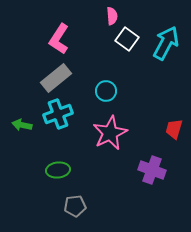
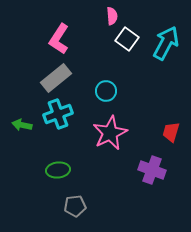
red trapezoid: moved 3 px left, 3 px down
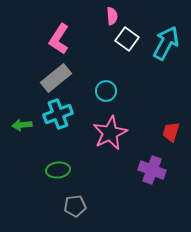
green arrow: rotated 18 degrees counterclockwise
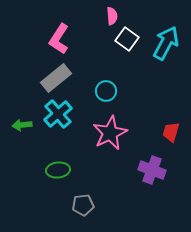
cyan cross: rotated 20 degrees counterclockwise
gray pentagon: moved 8 px right, 1 px up
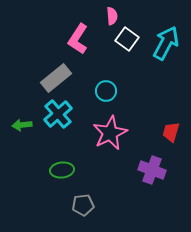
pink L-shape: moved 19 px right
green ellipse: moved 4 px right
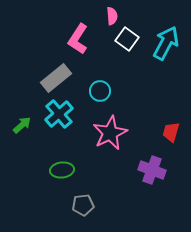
cyan circle: moved 6 px left
cyan cross: moved 1 px right
green arrow: rotated 144 degrees clockwise
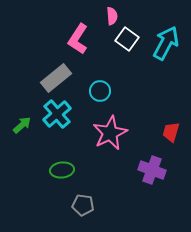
cyan cross: moved 2 px left
gray pentagon: rotated 15 degrees clockwise
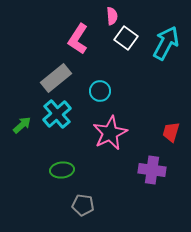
white square: moved 1 px left, 1 px up
purple cross: rotated 12 degrees counterclockwise
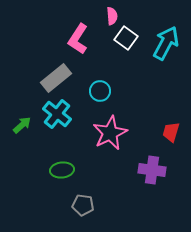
cyan cross: rotated 12 degrees counterclockwise
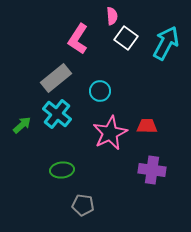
red trapezoid: moved 24 px left, 6 px up; rotated 75 degrees clockwise
